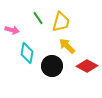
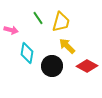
pink arrow: moved 1 px left
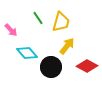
pink arrow: rotated 32 degrees clockwise
yellow arrow: rotated 84 degrees clockwise
cyan diamond: rotated 50 degrees counterclockwise
black circle: moved 1 px left, 1 px down
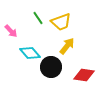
yellow trapezoid: rotated 55 degrees clockwise
pink arrow: moved 1 px down
cyan diamond: moved 3 px right
red diamond: moved 3 px left, 9 px down; rotated 20 degrees counterclockwise
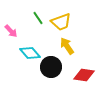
yellow arrow: rotated 72 degrees counterclockwise
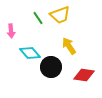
yellow trapezoid: moved 1 px left, 7 px up
pink arrow: rotated 40 degrees clockwise
yellow arrow: moved 2 px right
